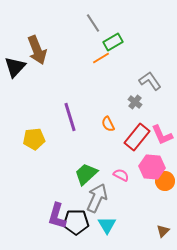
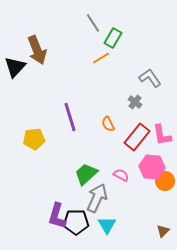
green rectangle: moved 4 px up; rotated 30 degrees counterclockwise
gray L-shape: moved 3 px up
pink L-shape: rotated 15 degrees clockwise
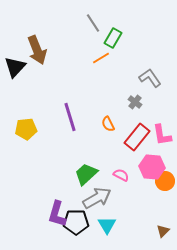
yellow pentagon: moved 8 px left, 10 px up
gray arrow: rotated 36 degrees clockwise
purple L-shape: moved 2 px up
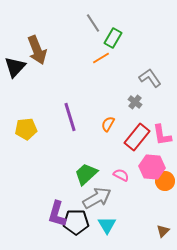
orange semicircle: rotated 56 degrees clockwise
